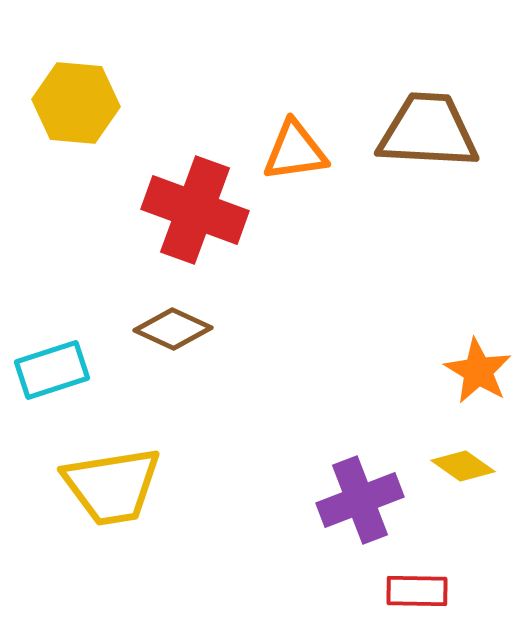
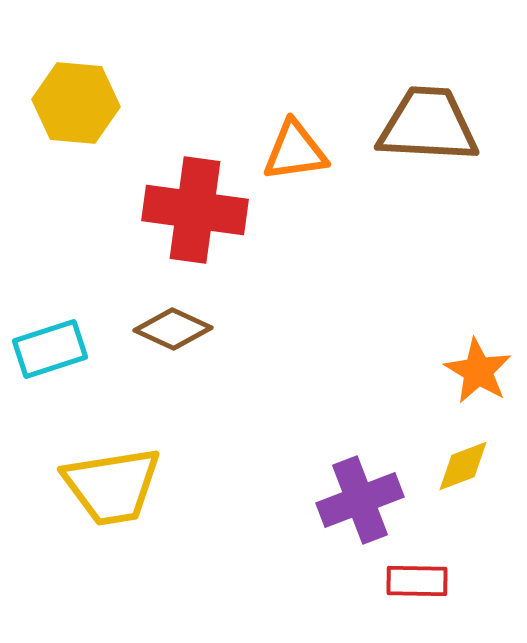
brown trapezoid: moved 6 px up
red cross: rotated 12 degrees counterclockwise
cyan rectangle: moved 2 px left, 21 px up
yellow diamond: rotated 56 degrees counterclockwise
red rectangle: moved 10 px up
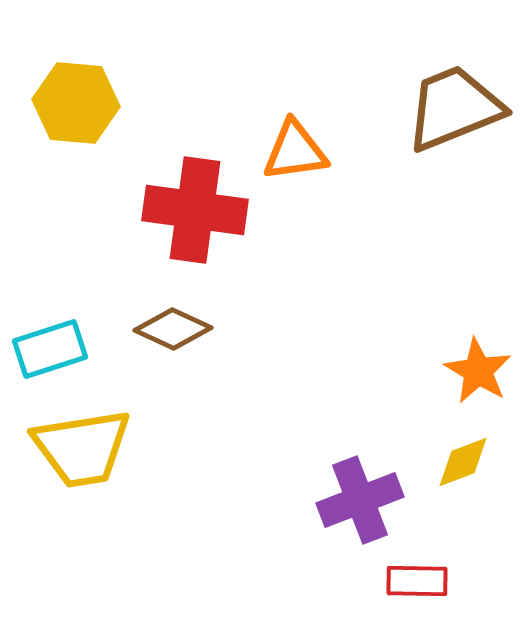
brown trapezoid: moved 26 px right, 17 px up; rotated 25 degrees counterclockwise
yellow diamond: moved 4 px up
yellow trapezoid: moved 30 px left, 38 px up
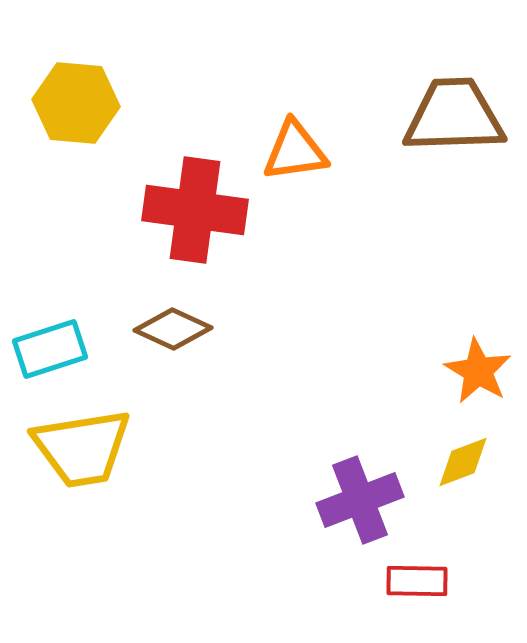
brown trapezoid: moved 8 px down; rotated 20 degrees clockwise
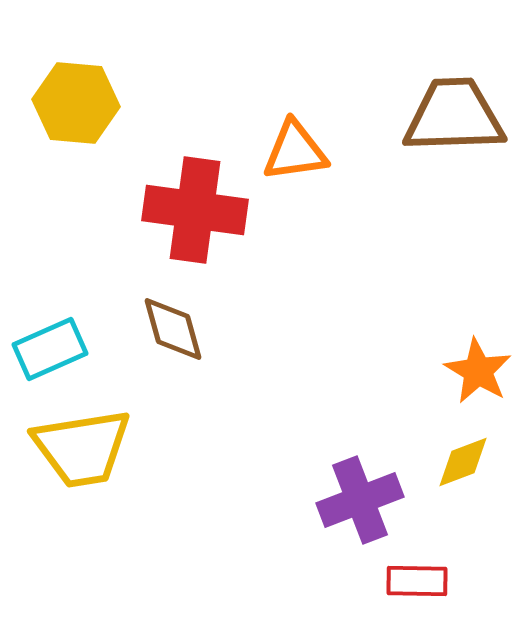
brown diamond: rotated 50 degrees clockwise
cyan rectangle: rotated 6 degrees counterclockwise
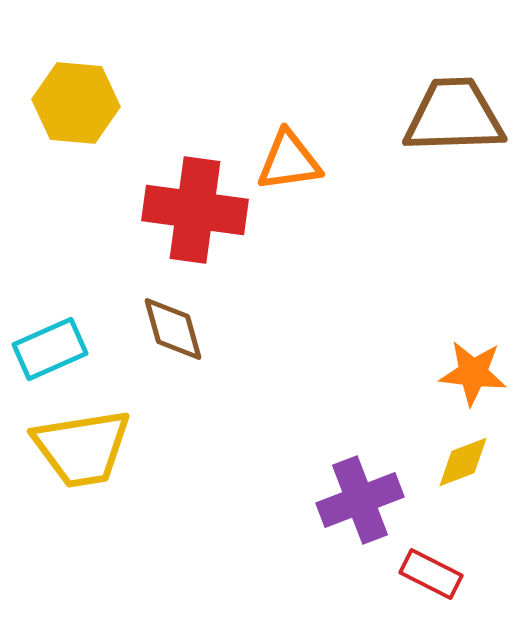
orange triangle: moved 6 px left, 10 px down
orange star: moved 5 px left, 2 px down; rotated 24 degrees counterclockwise
red rectangle: moved 14 px right, 7 px up; rotated 26 degrees clockwise
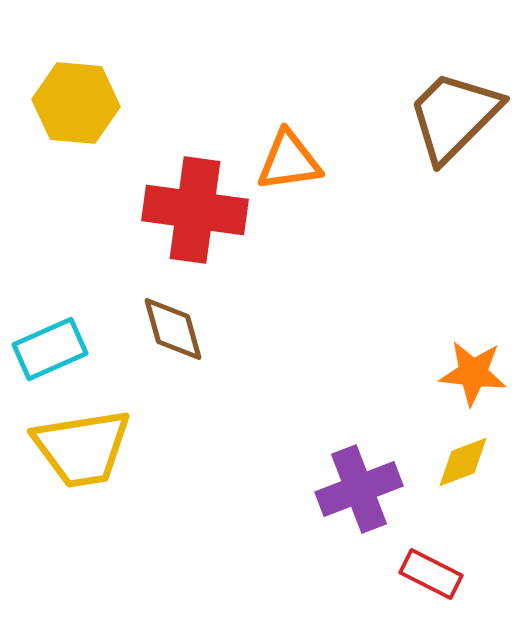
brown trapezoid: rotated 43 degrees counterclockwise
purple cross: moved 1 px left, 11 px up
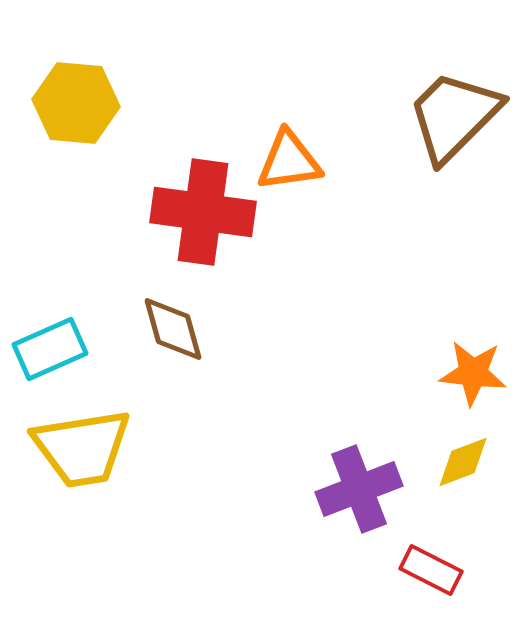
red cross: moved 8 px right, 2 px down
red rectangle: moved 4 px up
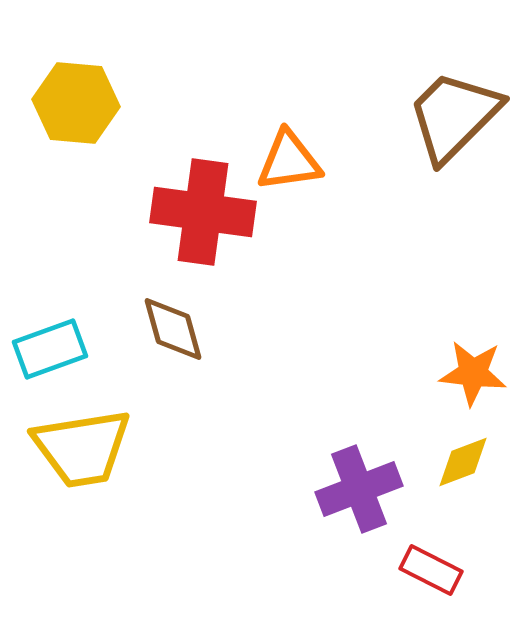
cyan rectangle: rotated 4 degrees clockwise
